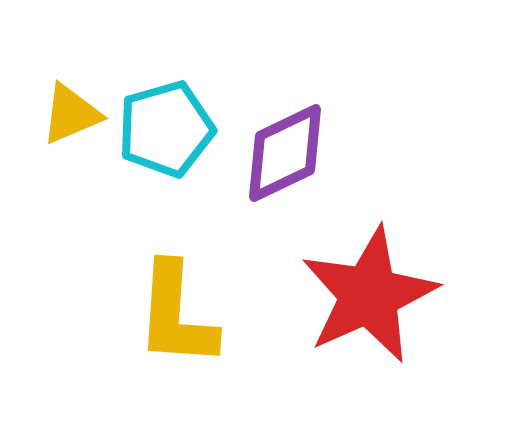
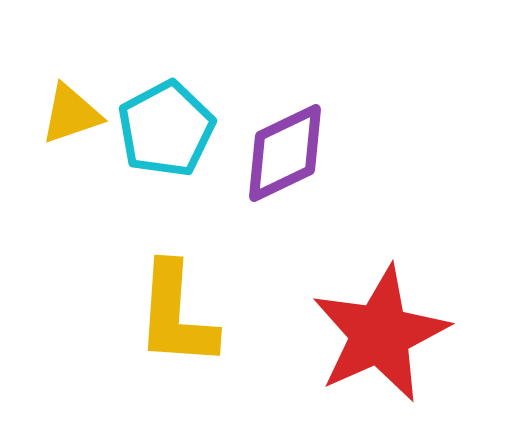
yellow triangle: rotated 4 degrees clockwise
cyan pentagon: rotated 12 degrees counterclockwise
red star: moved 11 px right, 39 px down
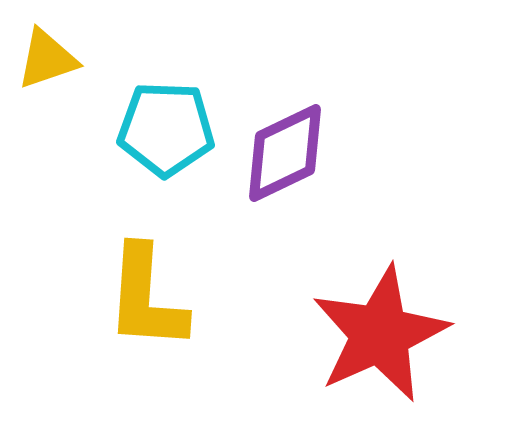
yellow triangle: moved 24 px left, 55 px up
cyan pentagon: rotated 30 degrees clockwise
yellow L-shape: moved 30 px left, 17 px up
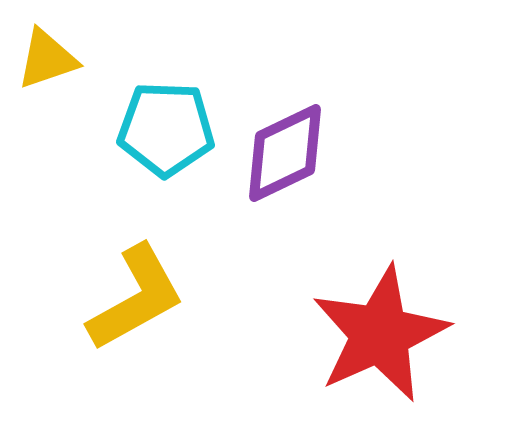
yellow L-shape: moved 10 px left; rotated 123 degrees counterclockwise
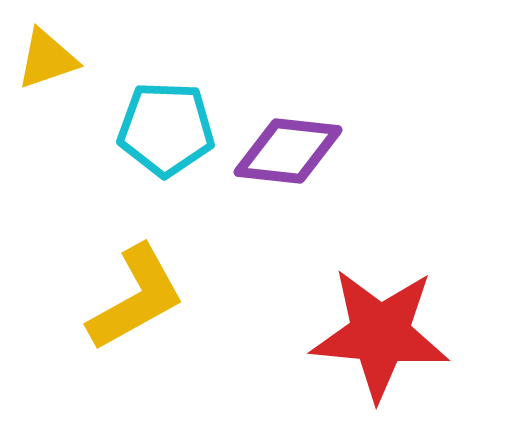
purple diamond: moved 3 px right, 2 px up; rotated 32 degrees clockwise
red star: rotated 29 degrees clockwise
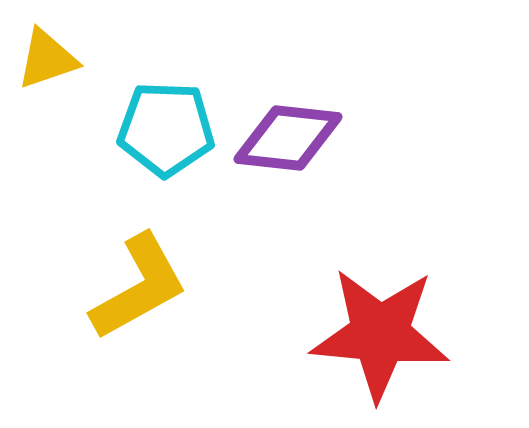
purple diamond: moved 13 px up
yellow L-shape: moved 3 px right, 11 px up
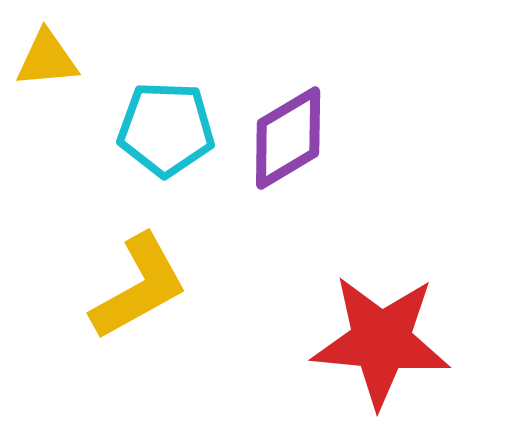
yellow triangle: rotated 14 degrees clockwise
purple diamond: rotated 37 degrees counterclockwise
red star: moved 1 px right, 7 px down
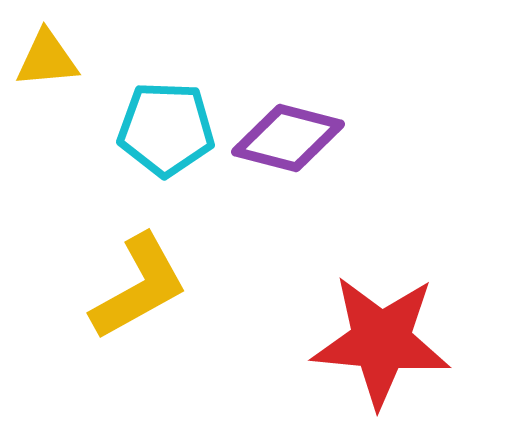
purple diamond: rotated 45 degrees clockwise
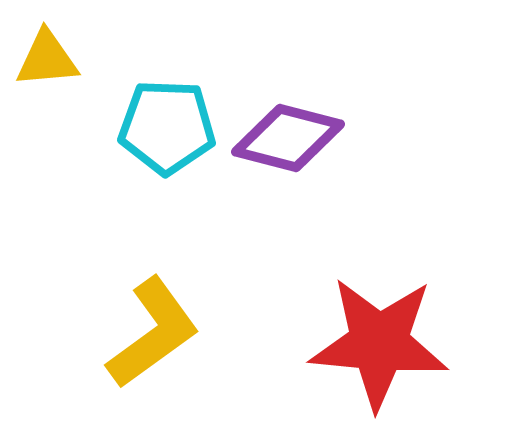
cyan pentagon: moved 1 px right, 2 px up
yellow L-shape: moved 14 px right, 46 px down; rotated 7 degrees counterclockwise
red star: moved 2 px left, 2 px down
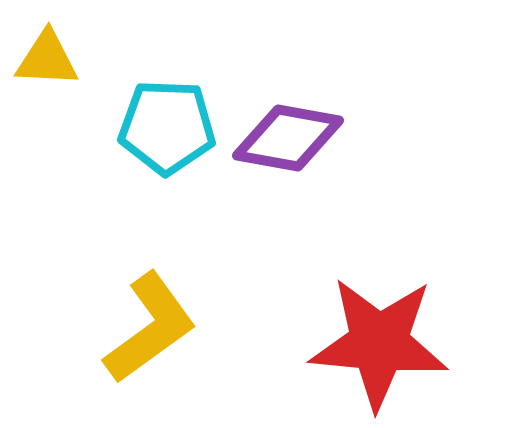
yellow triangle: rotated 8 degrees clockwise
purple diamond: rotated 4 degrees counterclockwise
yellow L-shape: moved 3 px left, 5 px up
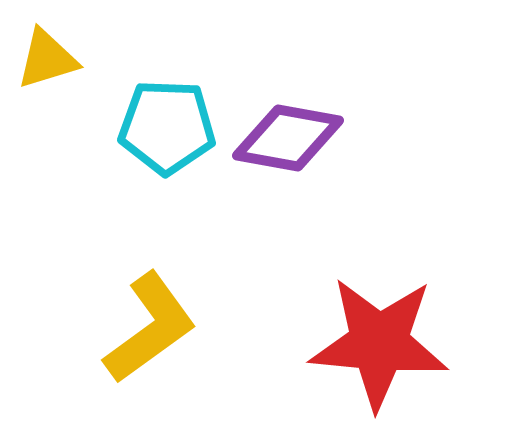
yellow triangle: rotated 20 degrees counterclockwise
